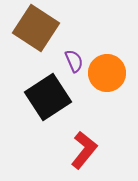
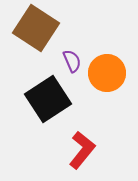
purple semicircle: moved 2 px left
black square: moved 2 px down
red L-shape: moved 2 px left
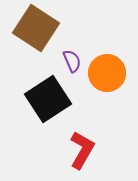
red L-shape: rotated 9 degrees counterclockwise
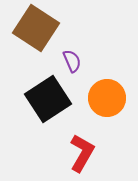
orange circle: moved 25 px down
red L-shape: moved 3 px down
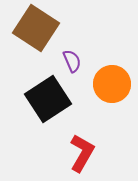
orange circle: moved 5 px right, 14 px up
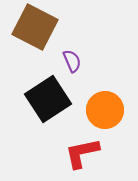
brown square: moved 1 px left, 1 px up; rotated 6 degrees counterclockwise
orange circle: moved 7 px left, 26 px down
red L-shape: rotated 132 degrees counterclockwise
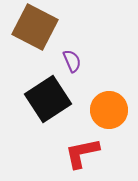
orange circle: moved 4 px right
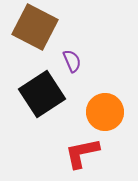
black square: moved 6 px left, 5 px up
orange circle: moved 4 px left, 2 px down
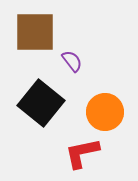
brown square: moved 5 px down; rotated 27 degrees counterclockwise
purple semicircle: rotated 15 degrees counterclockwise
black square: moved 1 px left, 9 px down; rotated 18 degrees counterclockwise
